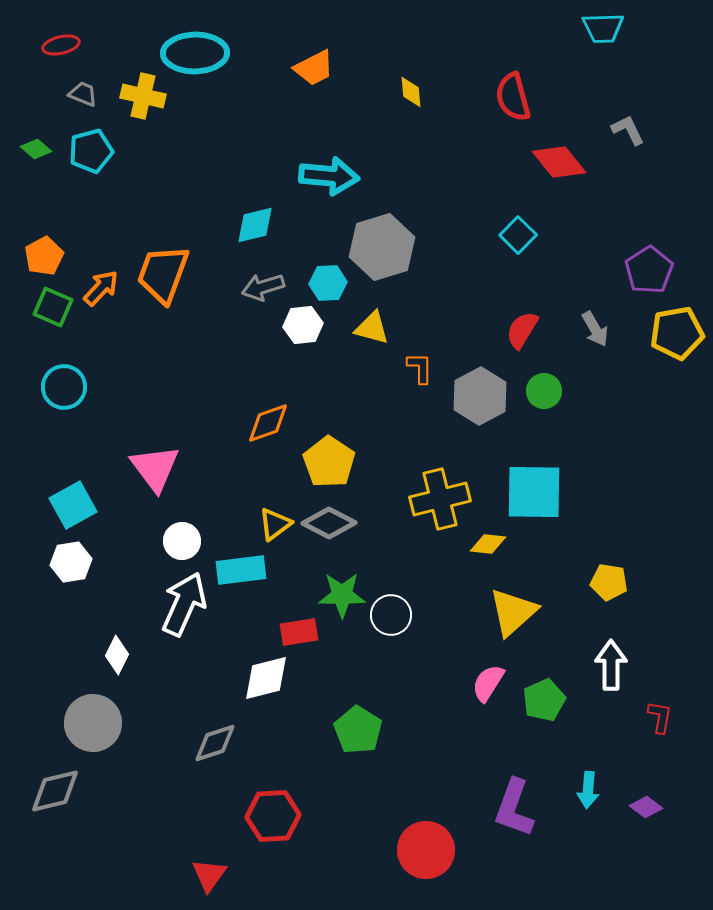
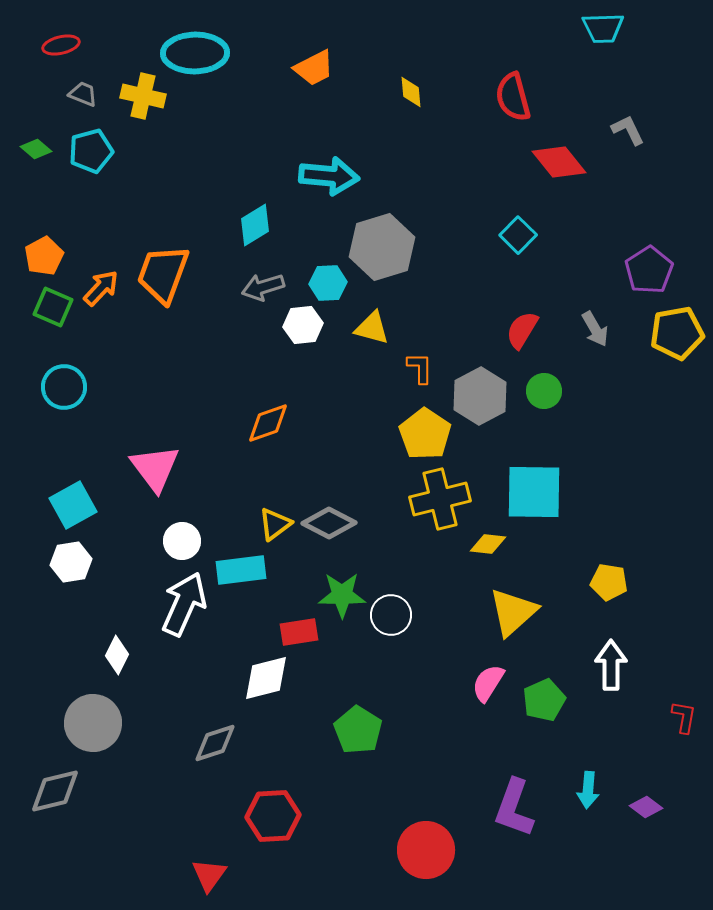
cyan diamond at (255, 225): rotated 18 degrees counterclockwise
yellow pentagon at (329, 462): moved 96 px right, 28 px up
red L-shape at (660, 717): moved 24 px right
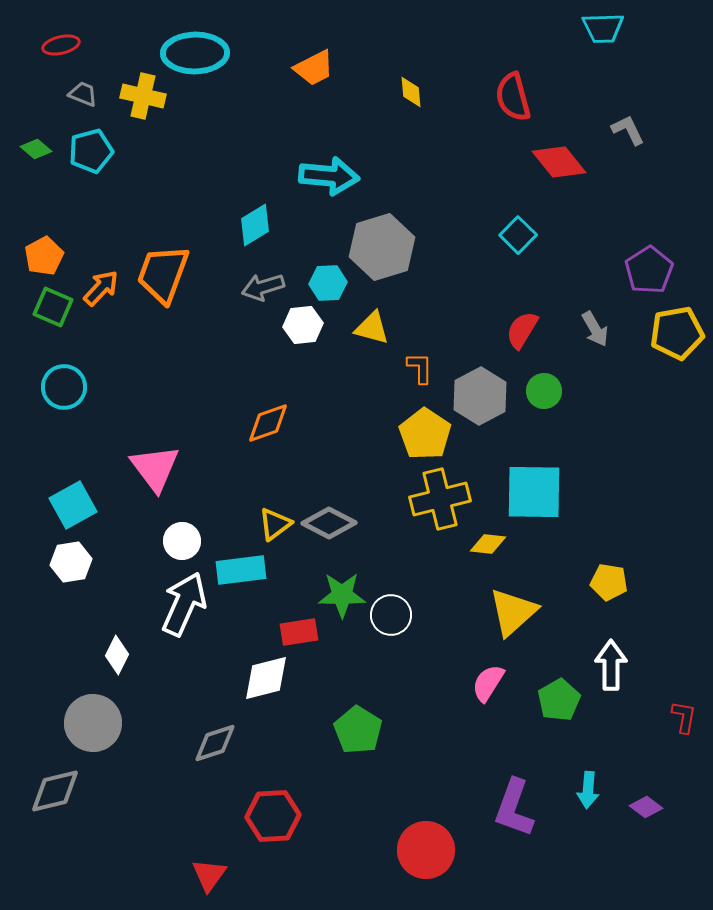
green pentagon at (544, 700): moved 15 px right; rotated 6 degrees counterclockwise
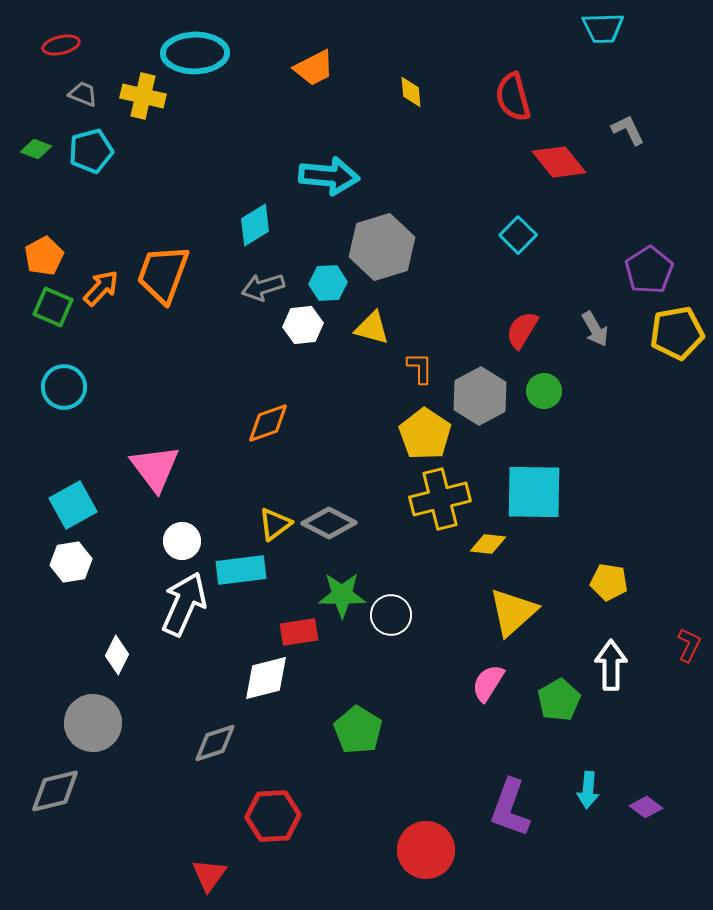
green diamond at (36, 149): rotated 20 degrees counterclockwise
red L-shape at (684, 717): moved 5 px right, 72 px up; rotated 16 degrees clockwise
purple L-shape at (514, 808): moved 4 px left
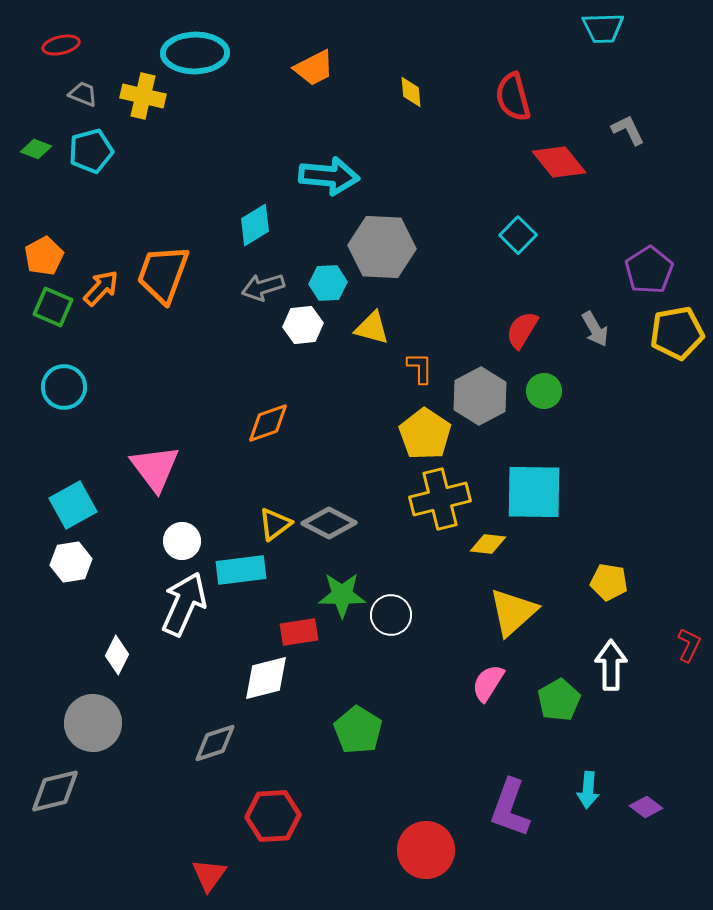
gray hexagon at (382, 247): rotated 20 degrees clockwise
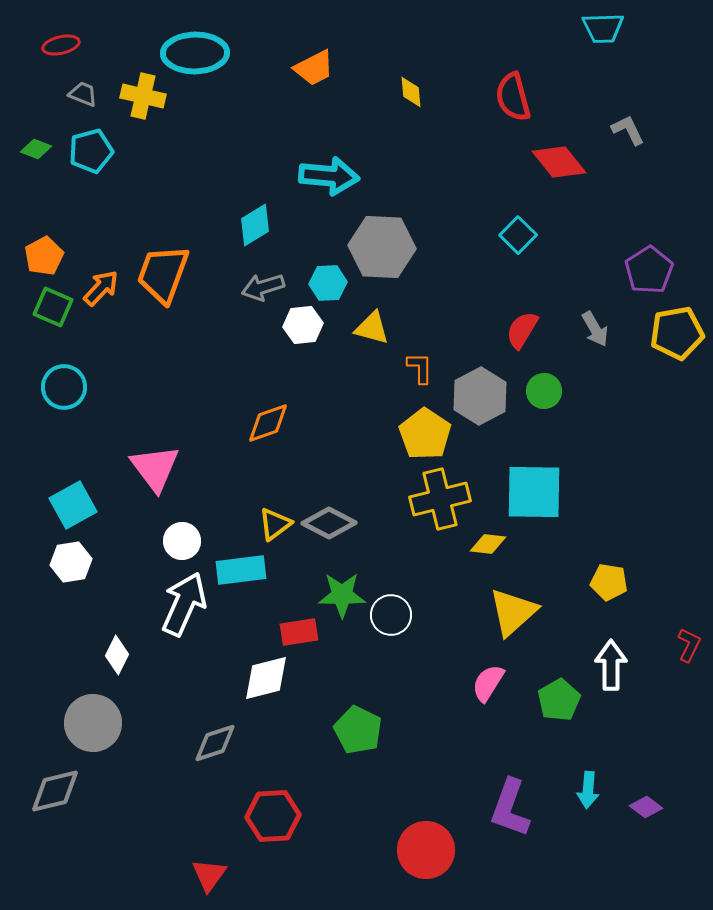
green pentagon at (358, 730): rotated 6 degrees counterclockwise
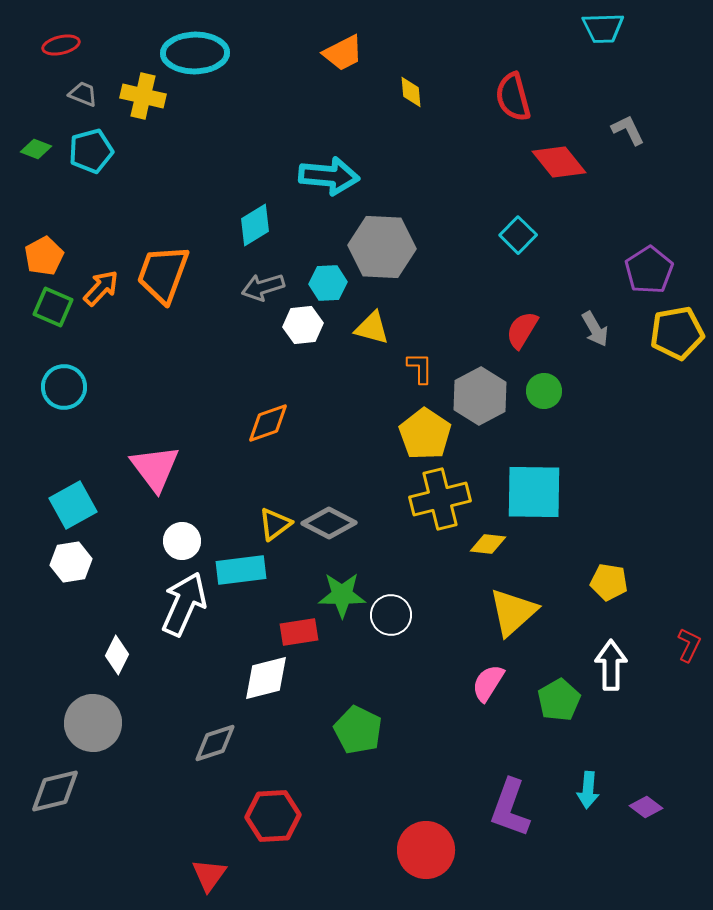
orange trapezoid at (314, 68): moved 29 px right, 15 px up
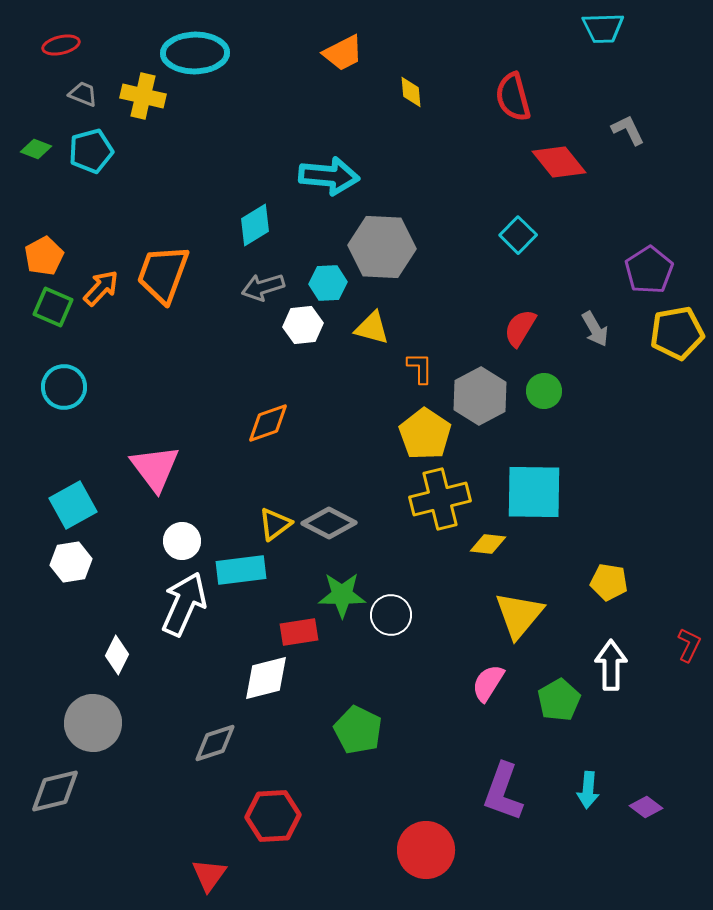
red semicircle at (522, 330): moved 2 px left, 2 px up
yellow triangle at (513, 612): moved 6 px right, 3 px down; rotated 8 degrees counterclockwise
purple L-shape at (510, 808): moved 7 px left, 16 px up
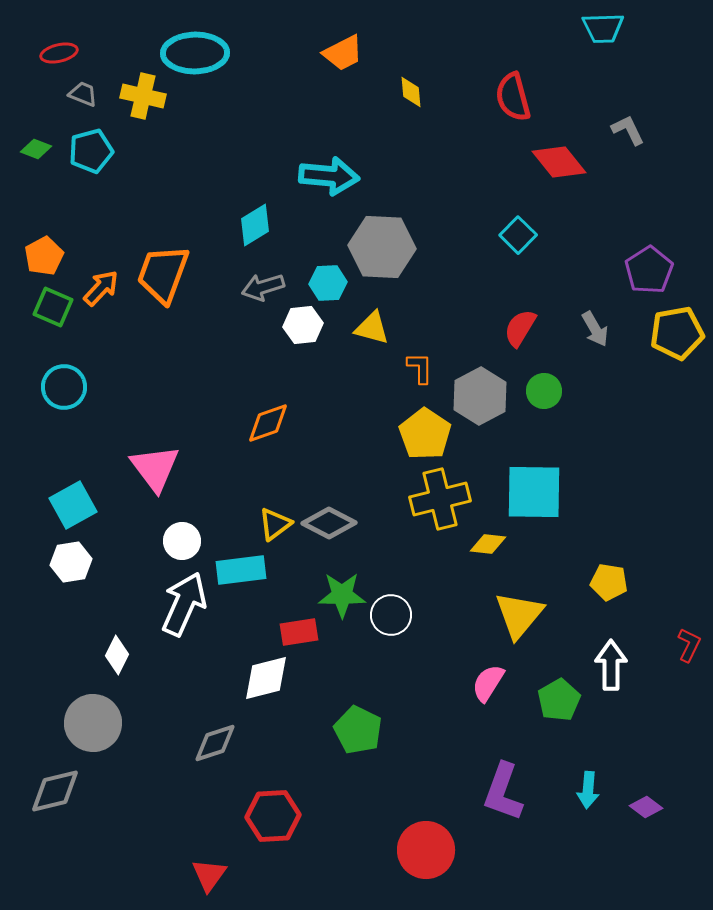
red ellipse at (61, 45): moved 2 px left, 8 px down
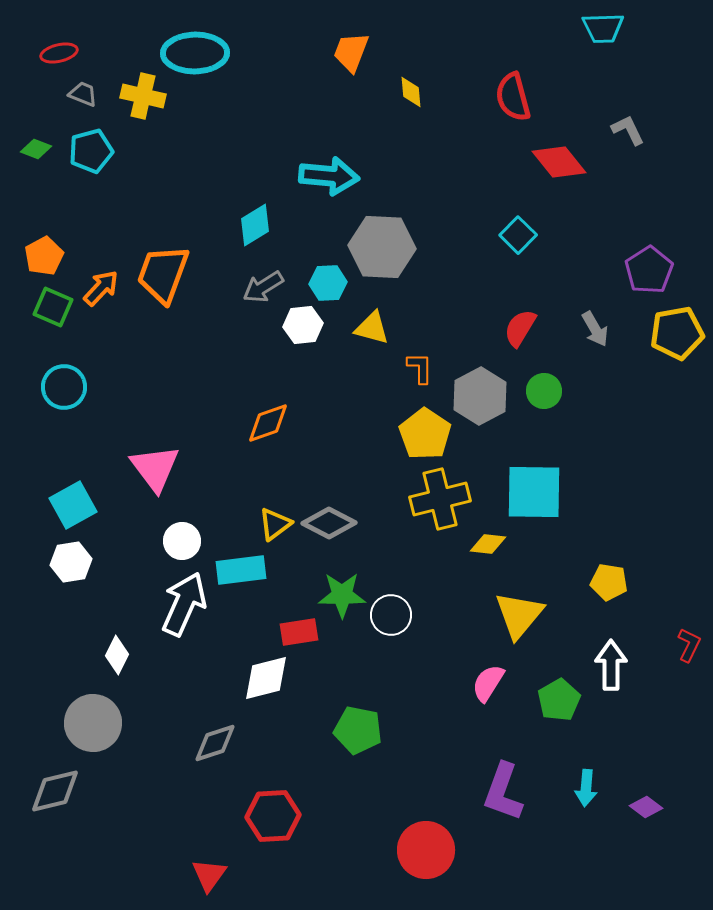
orange trapezoid at (343, 53): moved 8 px right, 1 px up; rotated 138 degrees clockwise
gray arrow at (263, 287): rotated 15 degrees counterclockwise
green pentagon at (358, 730): rotated 15 degrees counterclockwise
cyan arrow at (588, 790): moved 2 px left, 2 px up
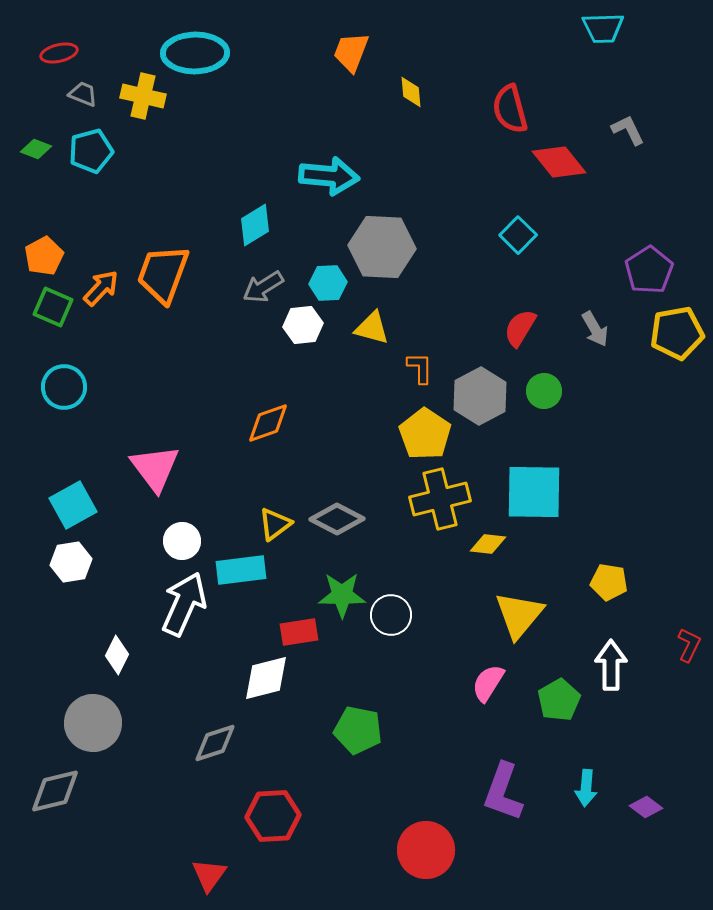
red semicircle at (513, 97): moved 3 px left, 12 px down
gray diamond at (329, 523): moved 8 px right, 4 px up
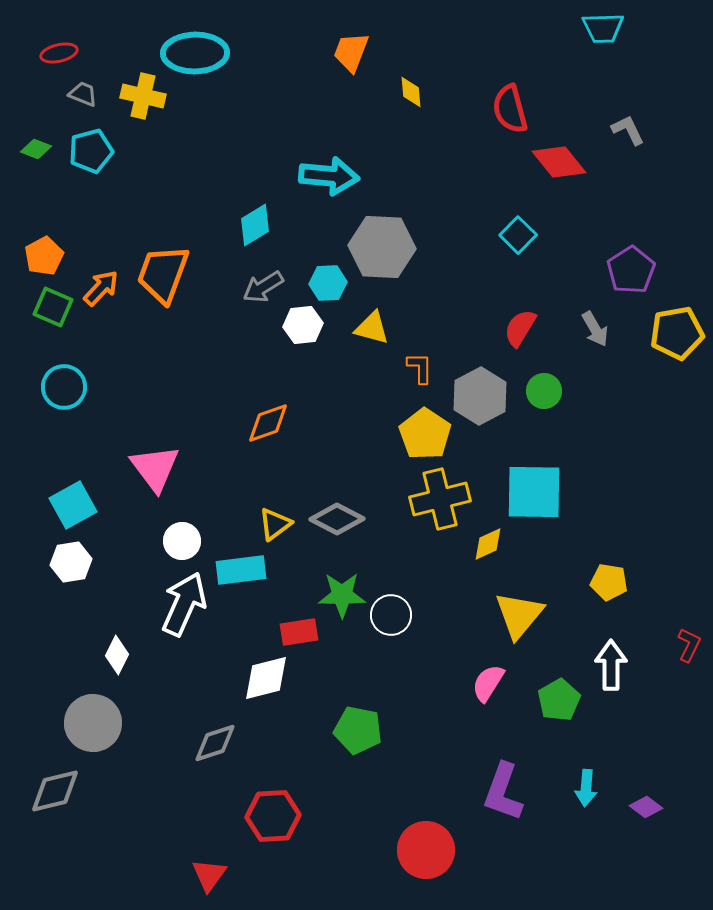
purple pentagon at (649, 270): moved 18 px left
yellow diamond at (488, 544): rotated 30 degrees counterclockwise
